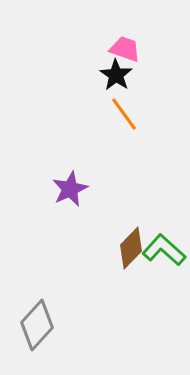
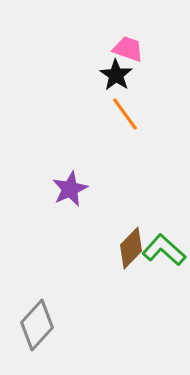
pink trapezoid: moved 3 px right
orange line: moved 1 px right
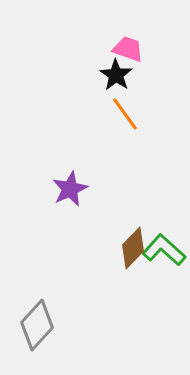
brown diamond: moved 2 px right
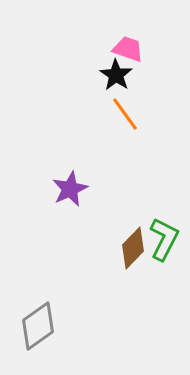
green L-shape: moved 11 px up; rotated 75 degrees clockwise
gray diamond: moved 1 px right, 1 px down; rotated 12 degrees clockwise
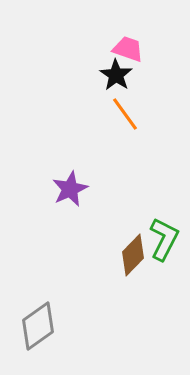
brown diamond: moved 7 px down
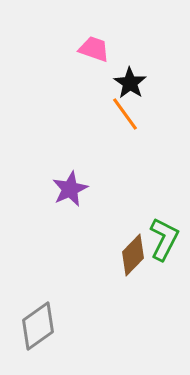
pink trapezoid: moved 34 px left
black star: moved 14 px right, 8 px down
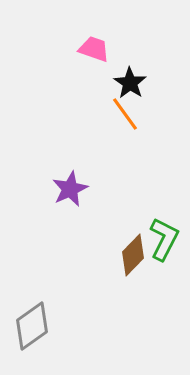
gray diamond: moved 6 px left
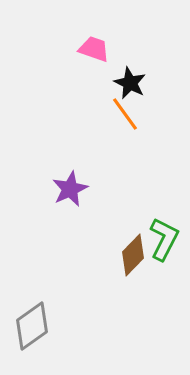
black star: rotated 8 degrees counterclockwise
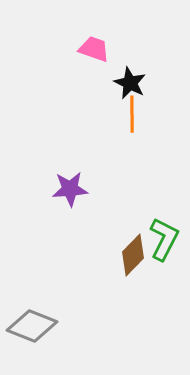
orange line: moved 7 px right; rotated 36 degrees clockwise
purple star: rotated 21 degrees clockwise
gray diamond: rotated 57 degrees clockwise
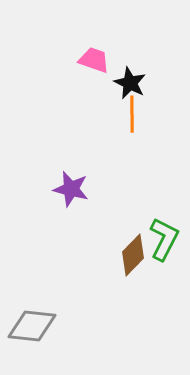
pink trapezoid: moved 11 px down
purple star: moved 1 px right; rotated 18 degrees clockwise
gray diamond: rotated 15 degrees counterclockwise
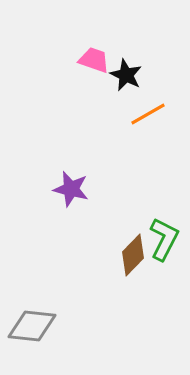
black star: moved 4 px left, 8 px up
orange line: moved 16 px right; rotated 60 degrees clockwise
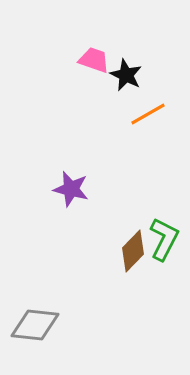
brown diamond: moved 4 px up
gray diamond: moved 3 px right, 1 px up
